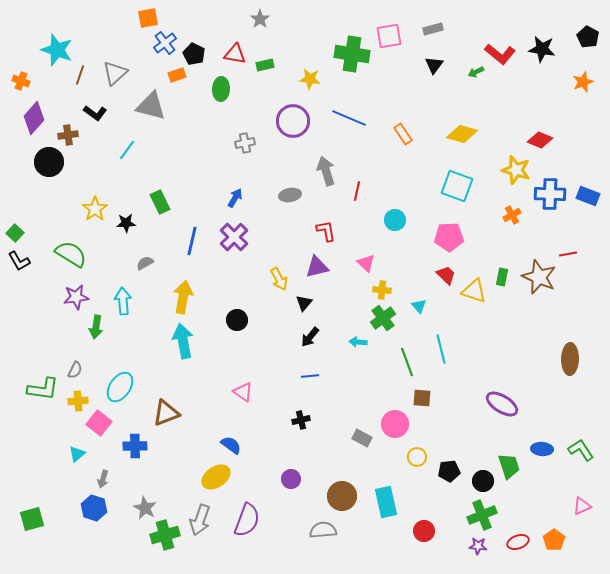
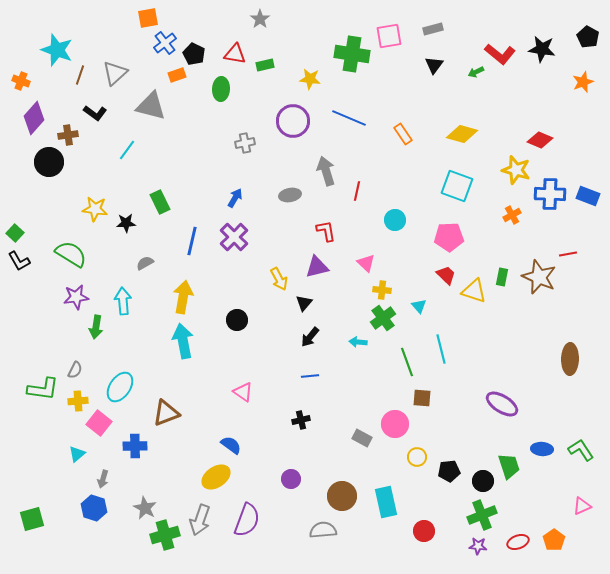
yellow star at (95, 209): rotated 30 degrees counterclockwise
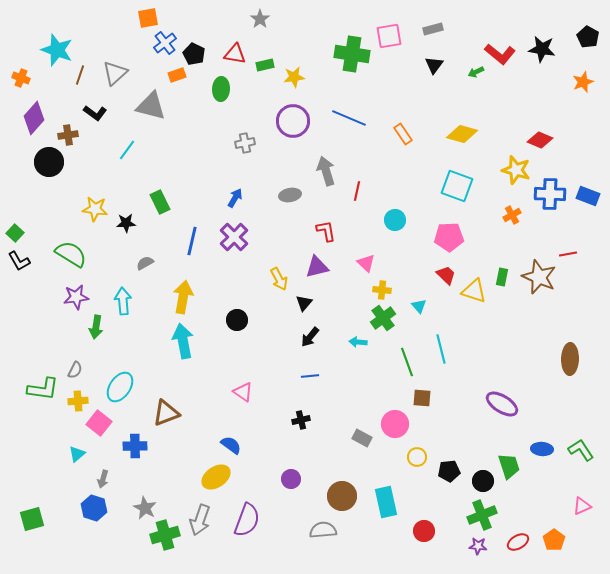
yellow star at (310, 79): moved 16 px left, 2 px up; rotated 15 degrees counterclockwise
orange cross at (21, 81): moved 3 px up
red ellipse at (518, 542): rotated 10 degrees counterclockwise
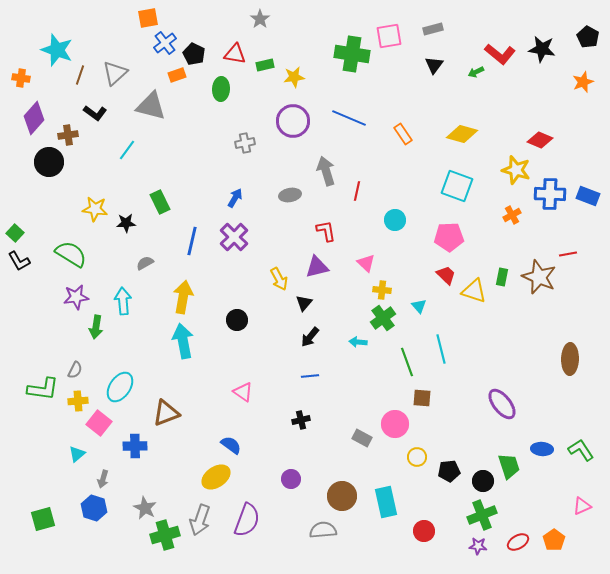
orange cross at (21, 78): rotated 12 degrees counterclockwise
purple ellipse at (502, 404): rotated 20 degrees clockwise
green square at (32, 519): moved 11 px right
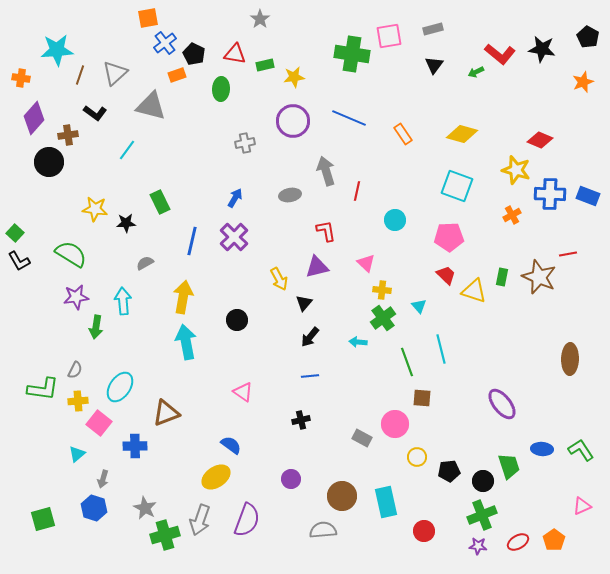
cyan star at (57, 50): rotated 24 degrees counterclockwise
cyan arrow at (183, 341): moved 3 px right, 1 px down
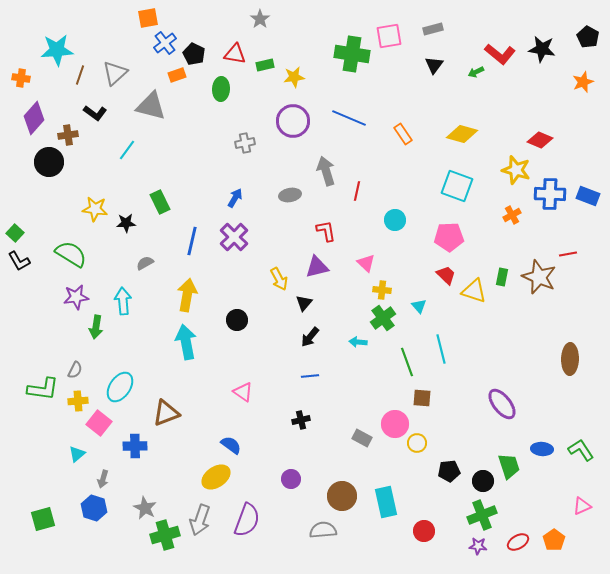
yellow arrow at (183, 297): moved 4 px right, 2 px up
yellow circle at (417, 457): moved 14 px up
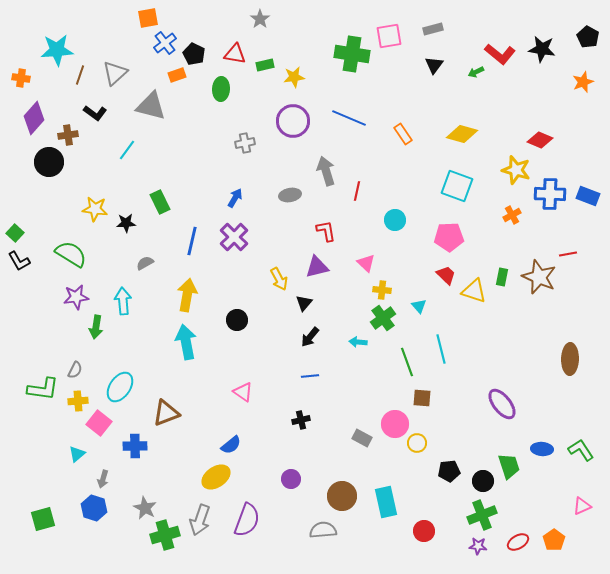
blue semicircle at (231, 445): rotated 105 degrees clockwise
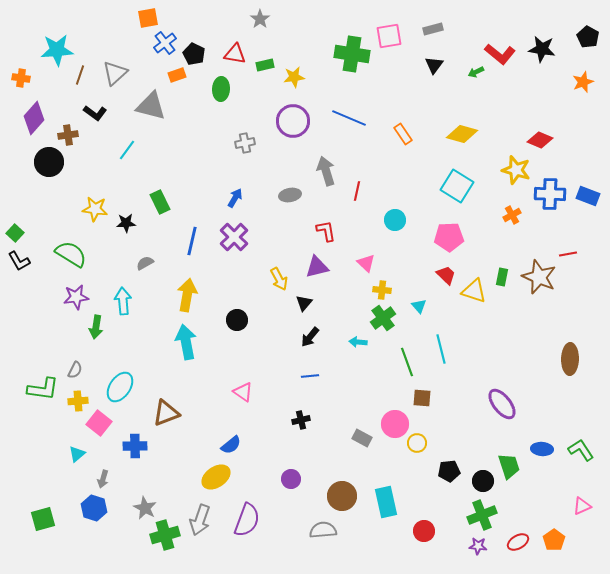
cyan square at (457, 186): rotated 12 degrees clockwise
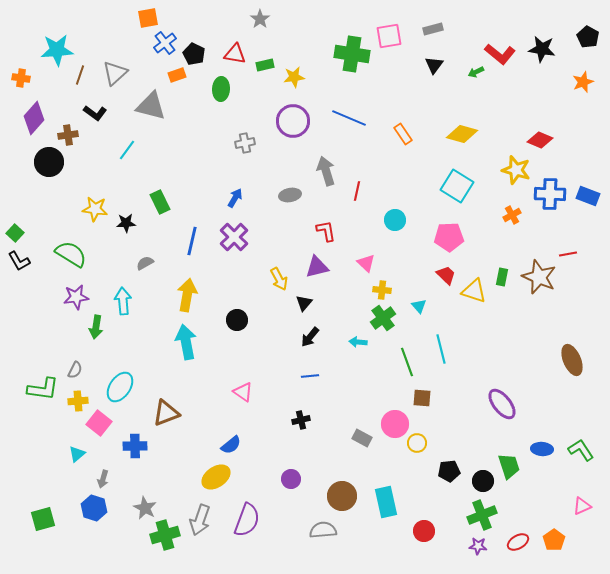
brown ellipse at (570, 359): moved 2 px right, 1 px down; rotated 24 degrees counterclockwise
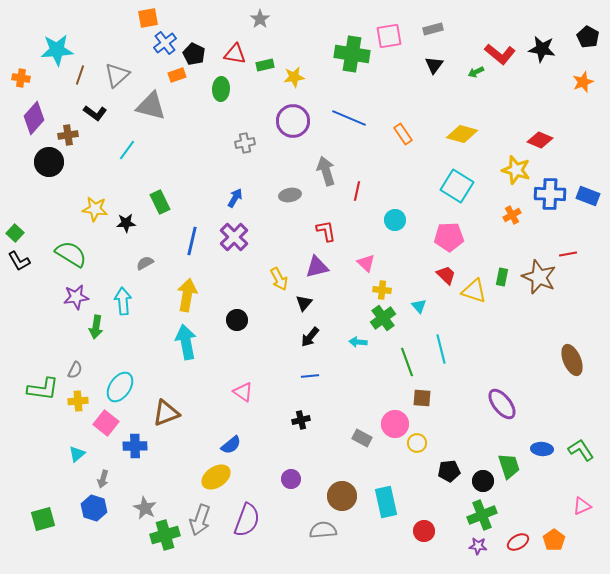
gray triangle at (115, 73): moved 2 px right, 2 px down
pink square at (99, 423): moved 7 px right
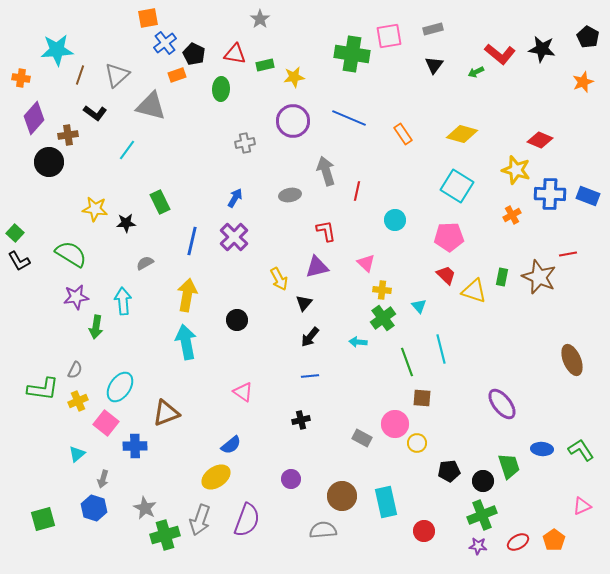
yellow cross at (78, 401): rotated 18 degrees counterclockwise
